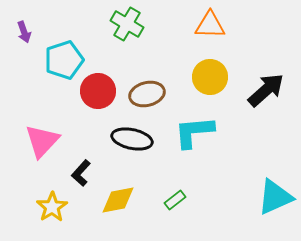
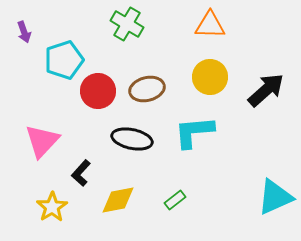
brown ellipse: moved 5 px up
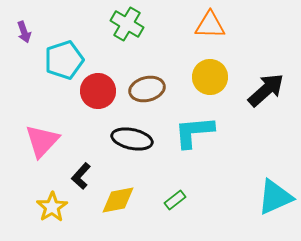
black L-shape: moved 3 px down
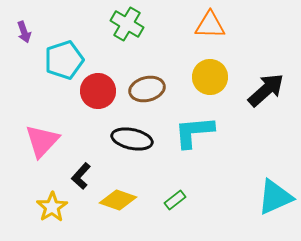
yellow diamond: rotated 30 degrees clockwise
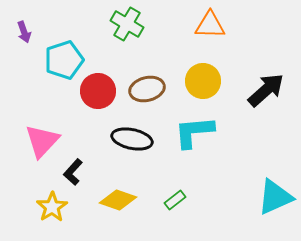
yellow circle: moved 7 px left, 4 px down
black L-shape: moved 8 px left, 4 px up
